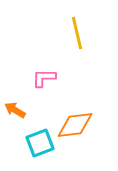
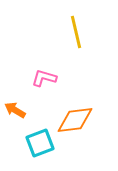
yellow line: moved 1 px left, 1 px up
pink L-shape: rotated 15 degrees clockwise
orange diamond: moved 5 px up
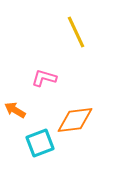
yellow line: rotated 12 degrees counterclockwise
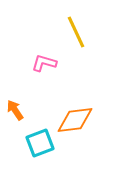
pink L-shape: moved 15 px up
orange arrow: rotated 25 degrees clockwise
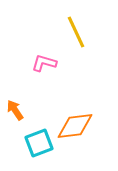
orange diamond: moved 6 px down
cyan square: moved 1 px left
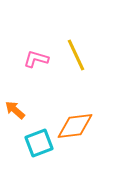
yellow line: moved 23 px down
pink L-shape: moved 8 px left, 4 px up
orange arrow: rotated 15 degrees counterclockwise
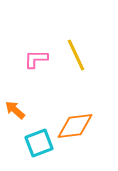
pink L-shape: rotated 15 degrees counterclockwise
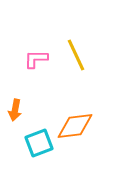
orange arrow: rotated 120 degrees counterclockwise
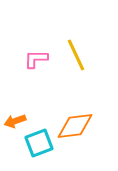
orange arrow: moved 11 px down; rotated 60 degrees clockwise
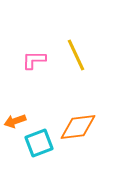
pink L-shape: moved 2 px left, 1 px down
orange diamond: moved 3 px right, 1 px down
